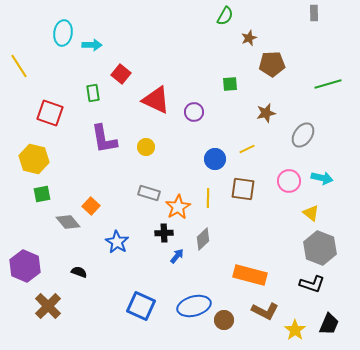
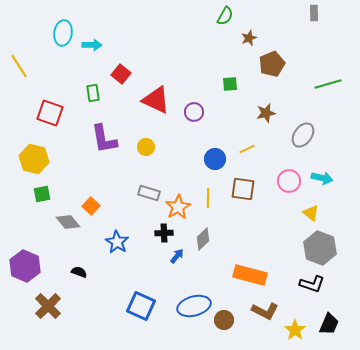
brown pentagon at (272, 64): rotated 20 degrees counterclockwise
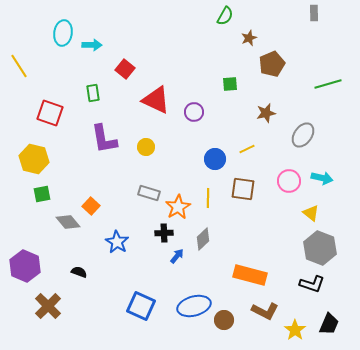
red square at (121, 74): moved 4 px right, 5 px up
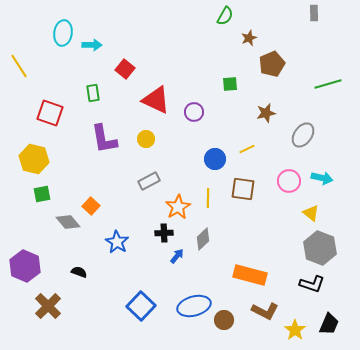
yellow circle at (146, 147): moved 8 px up
gray rectangle at (149, 193): moved 12 px up; rotated 45 degrees counterclockwise
blue square at (141, 306): rotated 20 degrees clockwise
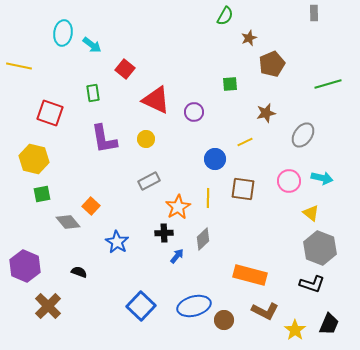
cyan arrow at (92, 45): rotated 36 degrees clockwise
yellow line at (19, 66): rotated 45 degrees counterclockwise
yellow line at (247, 149): moved 2 px left, 7 px up
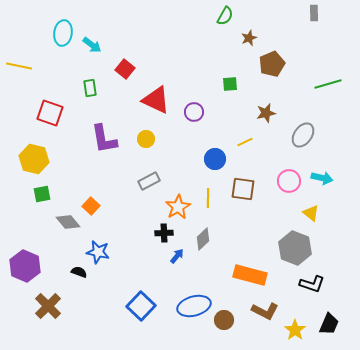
green rectangle at (93, 93): moved 3 px left, 5 px up
blue star at (117, 242): moved 19 px left, 10 px down; rotated 20 degrees counterclockwise
gray hexagon at (320, 248): moved 25 px left
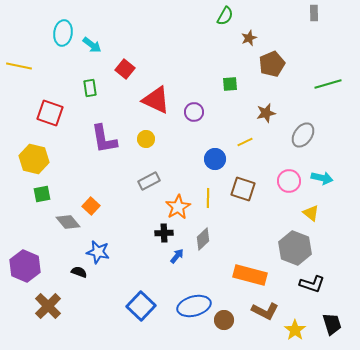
brown square at (243, 189): rotated 10 degrees clockwise
black trapezoid at (329, 324): moved 3 px right; rotated 40 degrees counterclockwise
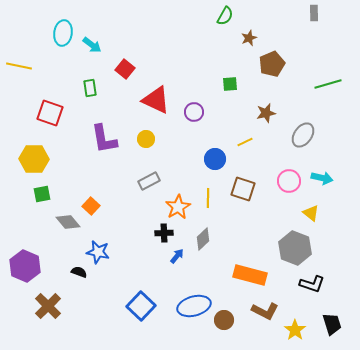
yellow hexagon at (34, 159): rotated 12 degrees counterclockwise
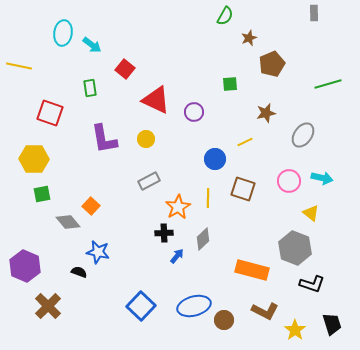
orange rectangle at (250, 275): moved 2 px right, 5 px up
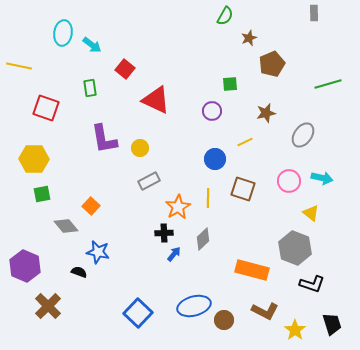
purple circle at (194, 112): moved 18 px right, 1 px up
red square at (50, 113): moved 4 px left, 5 px up
yellow circle at (146, 139): moved 6 px left, 9 px down
gray diamond at (68, 222): moved 2 px left, 4 px down
blue arrow at (177, 256): moved 3 px left, 2 px up
blue square at (141, 306): moved 3 px left, 7 px down
